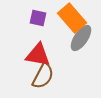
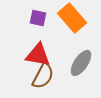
gray ellipse: moved 25 px down
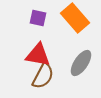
orange rectangle: moved 3 px right
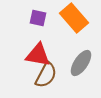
orange rectangle: moved 1 px left
brown semicircle: moved 3 px right, 1 px up
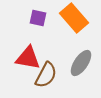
red triangle: moved 10 px left, 3 px down
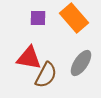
purple square: rotated 12 degrees counterclockwise
red triangle: moved 1 px right
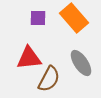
red triangle: rotated 16 degrees counterclockwise
gray ellipse: rotated 68 degrees counterclockwise
brown semicircle: moved 3 px right, 4 px down
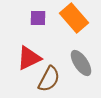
red triangle: rotated 20 degrees counterclockwise
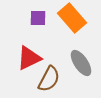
orange rectangle: moved 2 px left
